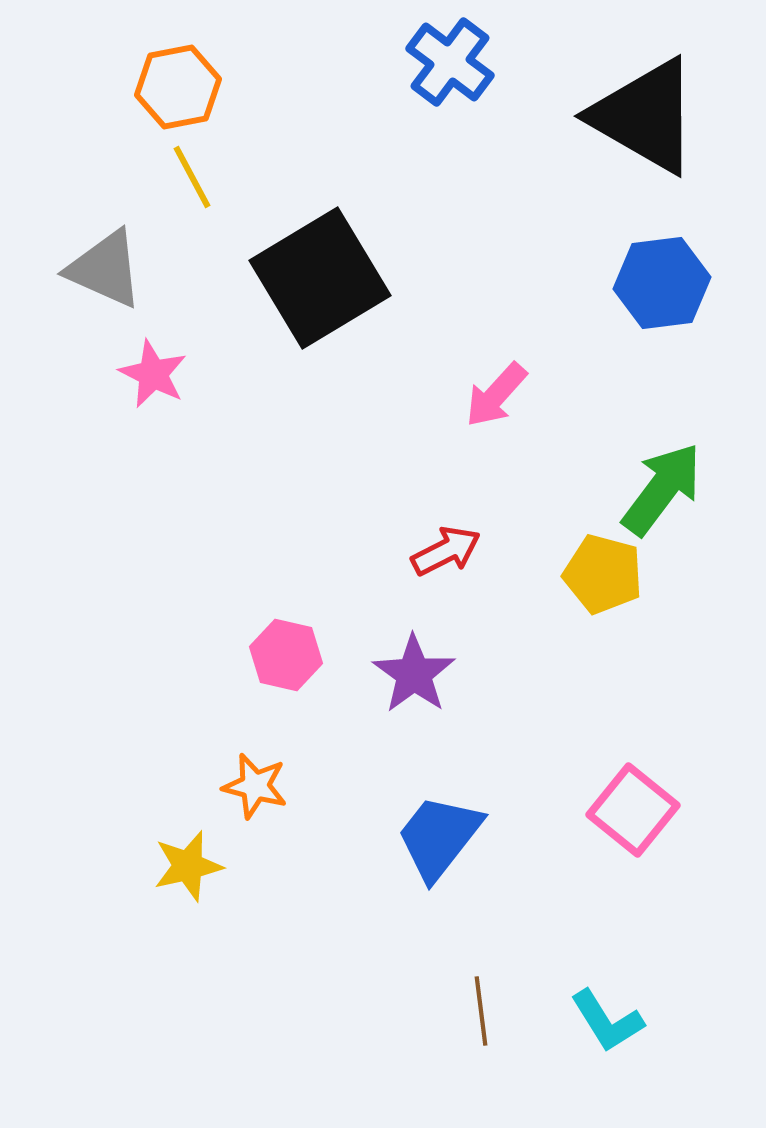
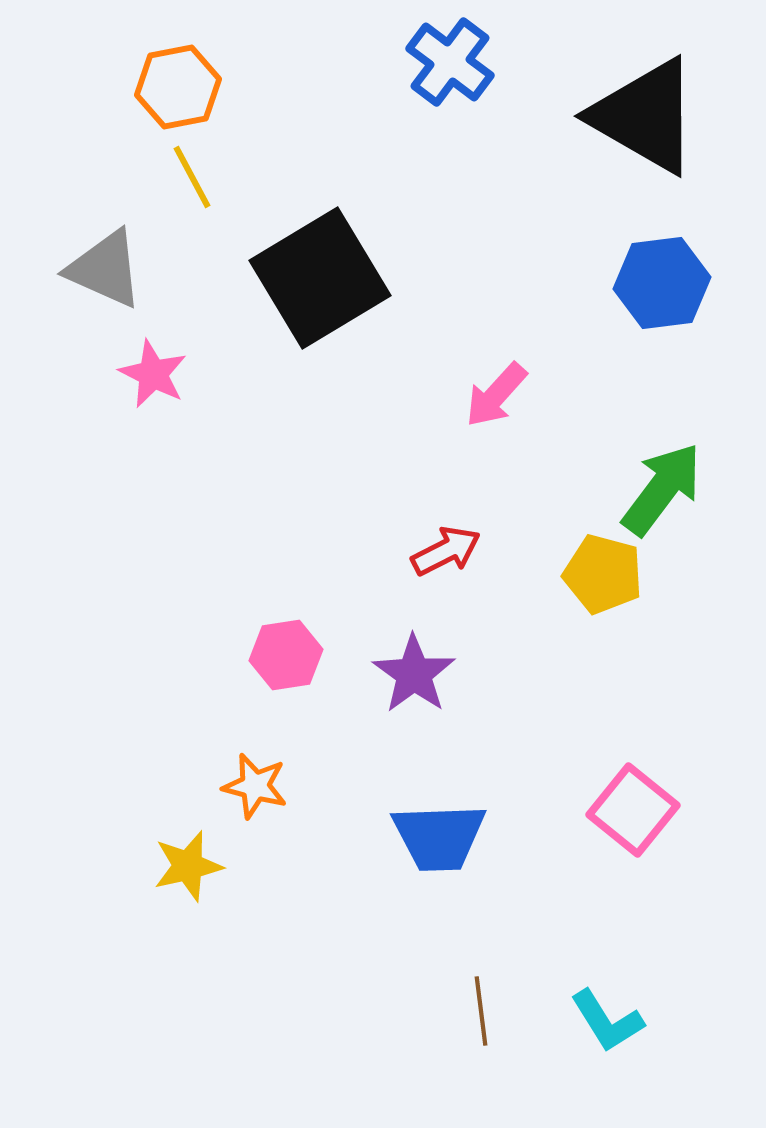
pink hexagon: rotated 22 degrees counterclockwise
blue trapezoid: rotated 130 degrees counterclockwise
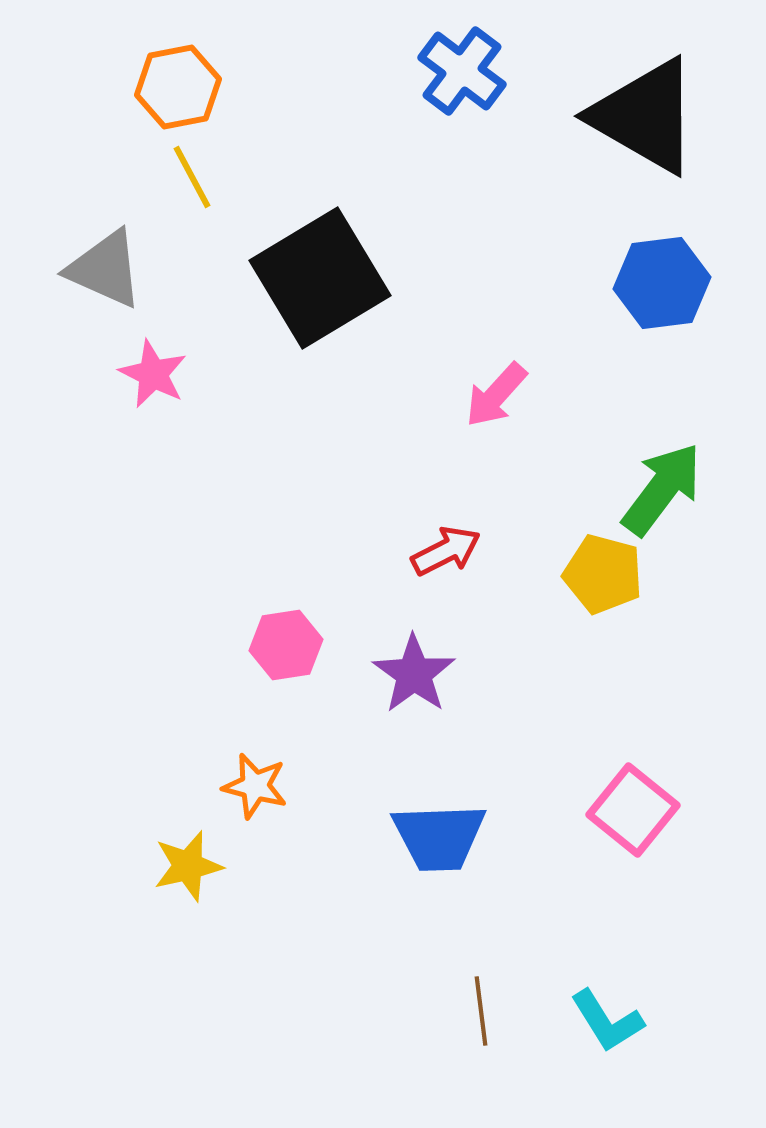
blue cross: moved 12 px right, 9 px down
pink hexagon: moved 10 px up
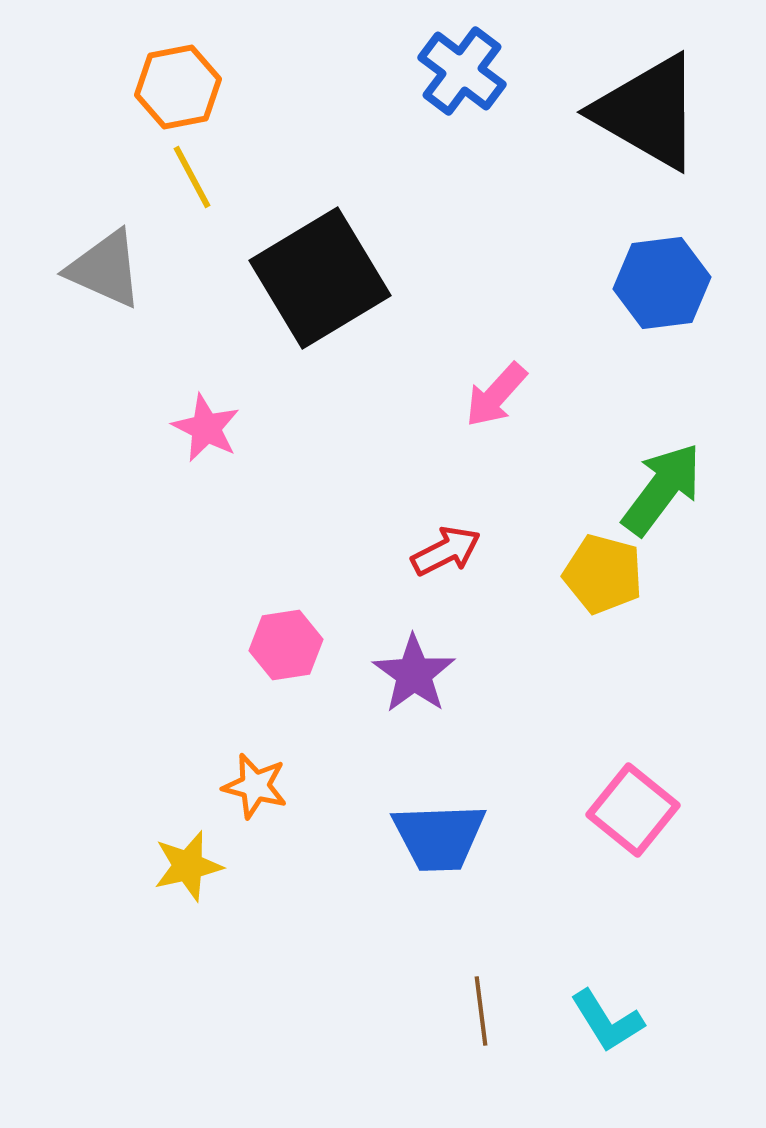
black triangle: moved 3 px right, 4 px up
pink star: moved 53 px right, 54 px down
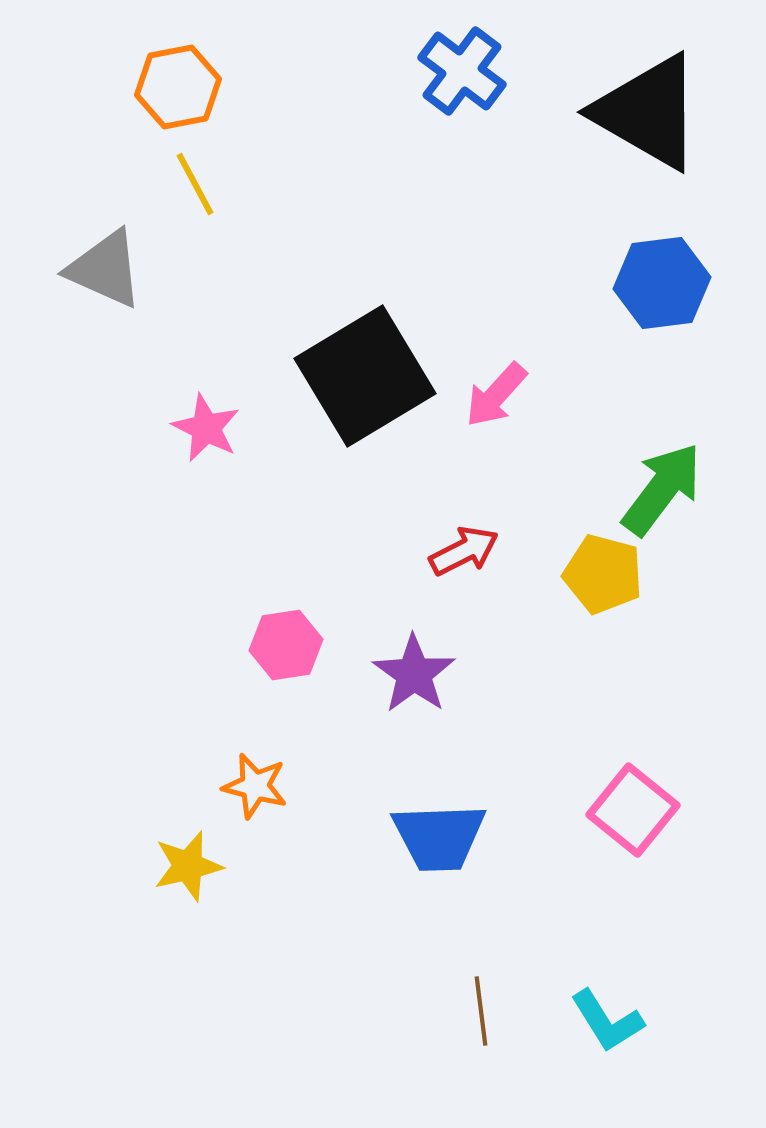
yellow line: moved 3 px right, 7 px down
black square: moved 45 px right, 98 px down
red arrow: moved 18 px right
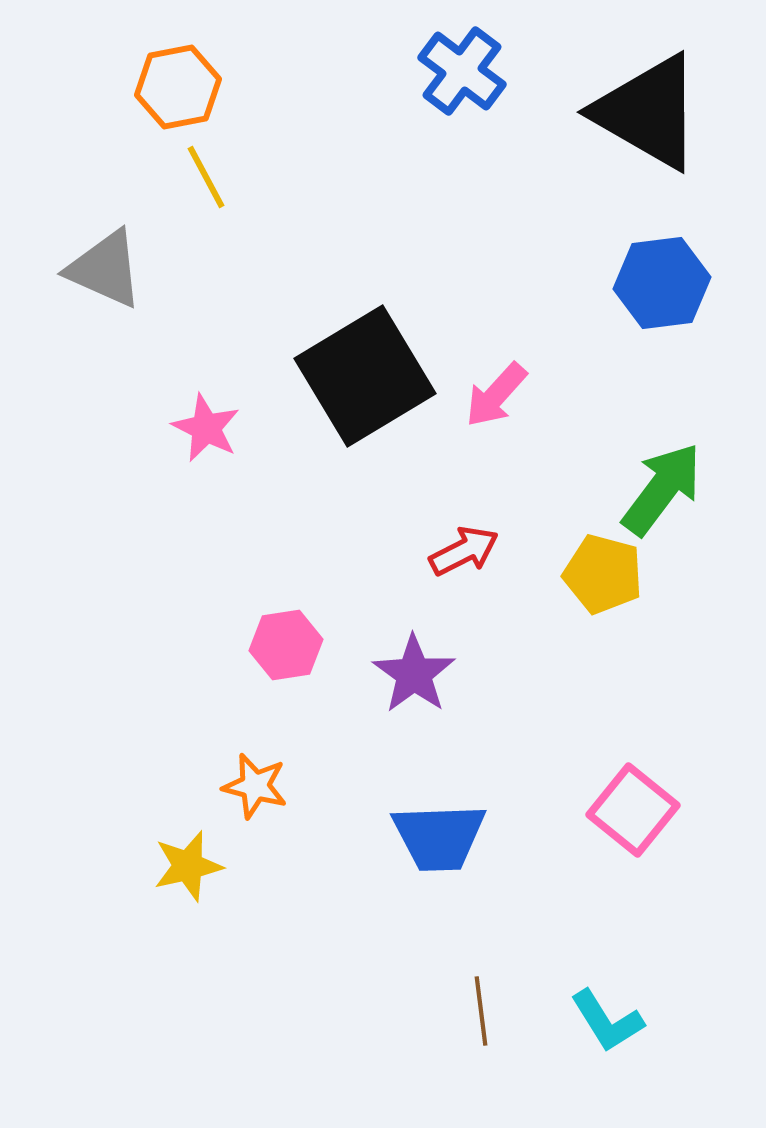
yellow line: moved 11 px right, 7 px up
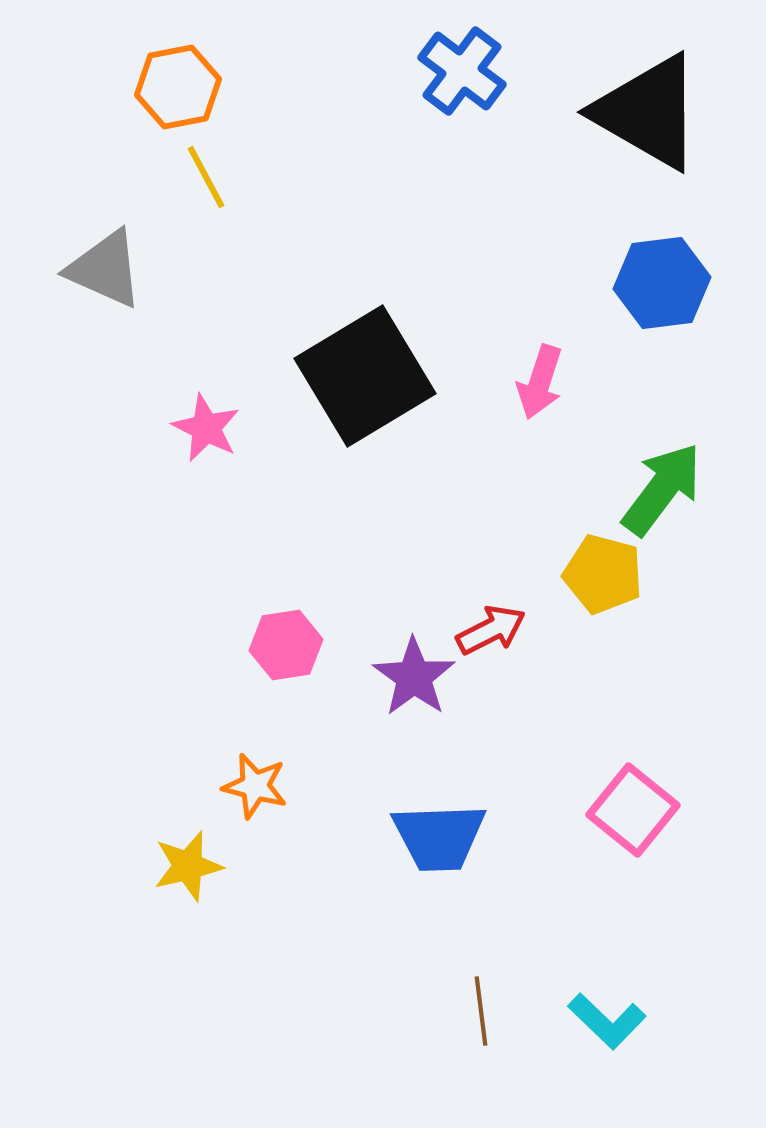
pink arrow: moved 44 px right, 13 px up; rotated 24 degrees counterclockwise
red arrow: moved 27 px right, 79 px down
purple star: moved 3 px down
cyan L-shape: rotated 14 degrees counterclockwise
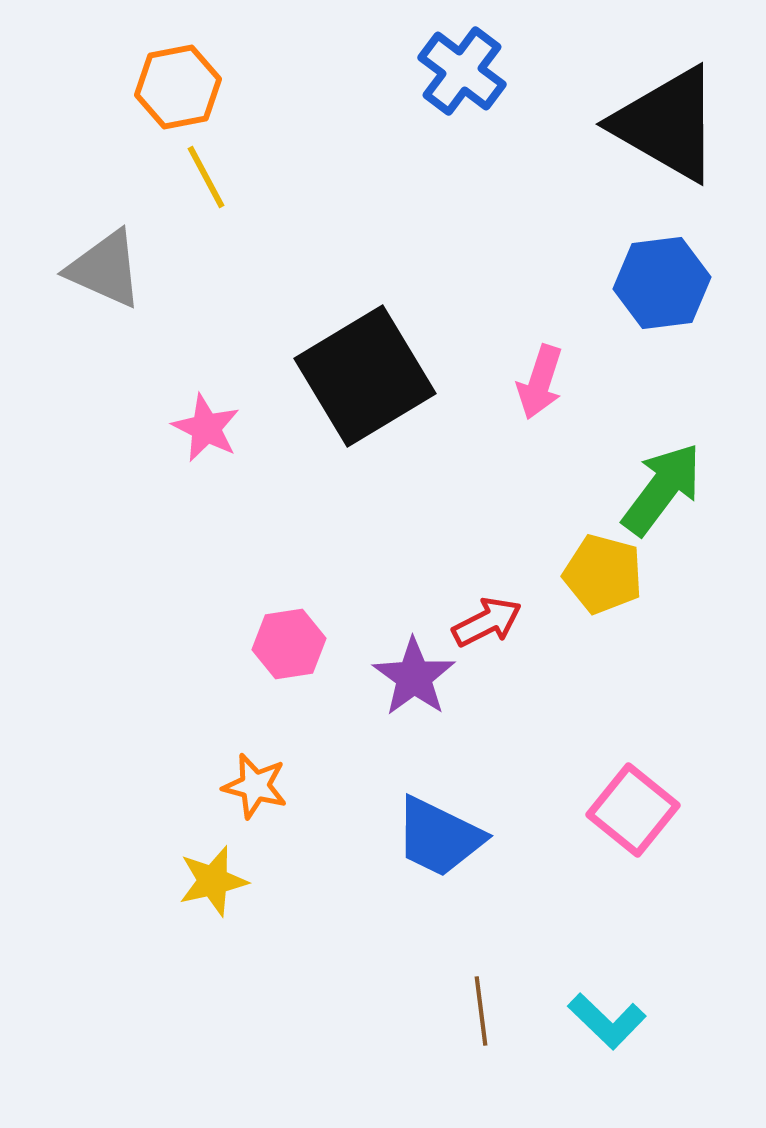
black triangle: moved 19 px right, 12 px down
red arrow: moved 4 px left, 8 px up
pink hexagon: moved 3 px right, 1 px up
blue trapezoid: rotated 28 degrees clockwise
yellow star: moved 25 px right, 15 px down
